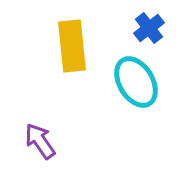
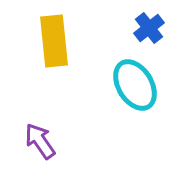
yellow rectangle: moved 18 px left, 5 px up
cyan ellipse: moved 1 px left, 3 px down
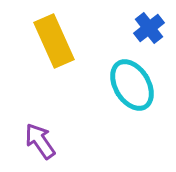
yellow rectangle: rotated 18 degrees counterclockwise
cyan ellipse: moved 3 px left
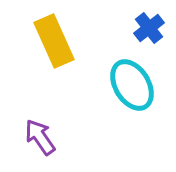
purple arrow: moved 4 px up
